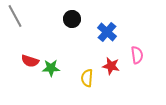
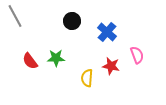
black circle: moved 2 px down
pink semicircle: rotated 12 degrees counterclockwise
red semicircle: rotated 36 degrees clockwise
green star: moved 5 px right, 10 px up
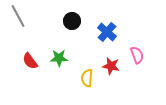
gray line: moved 3 px right
green star: moved 3 px right
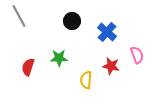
gray line: moved 1 px right
red semicircle: moved 2 px left, 6 px down; rotated 54 degrees clockwise
yellow semicircle: moved 1 px left, 2 px down
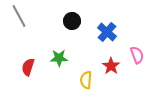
red star: rotated 24 degrees clockwise
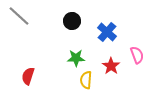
gray line: rotated 20 degrees counterclockwise
green star: moved 17 px right
red semicircle: moved 9 px down
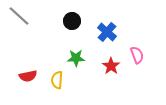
red semicircle: rotated 120 degrees counterclockwise
yellow semicircle: moved 29 px left
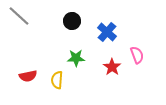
red star: moved 1 px right, 1 px down
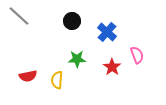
green star: moved 1 px right, 1 px down
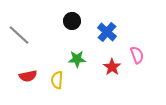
gray line: moved 19 px down
